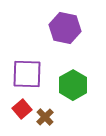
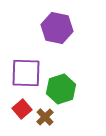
purple hexagon: moved 8 px left
purple square: moved 1 px left, 1 px up
green hexagon: moved 12 px left, 4 px down; rotated 12 degrees clockwise
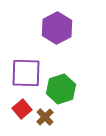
purple hexagon: rotated 20 degrees clockwise
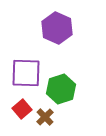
purple hexagon: rotated 8 degrees counterclockwise
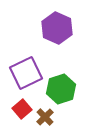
purple square: rotated 28 degrees counterclockwise
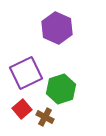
brown cross: rotated 18 degrees counterclockwise
